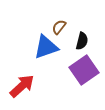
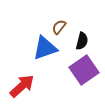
blue triangle: moved 1 px left, 1 px down
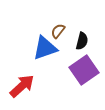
brown semicircle: moved 1 px left, 4 px down
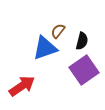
red arrow: rotated 8 degrees clockwise
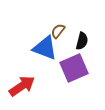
blue triangle: rotated 40 degrees clockwise
purple square: moved 10 px left, 2 px up; rotated 12 degrees clockwise
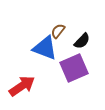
black semicircle: rotated 30 degrees clockwise
